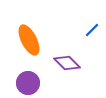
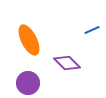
blue line: rotated 21 degrees clockwise
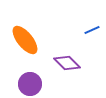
orange ellipse: moved 4 px left; rotated 12 degrees counterclockwise
purple circle: moved 2 px right, 1 px down
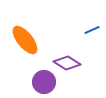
purple diamond: rotated 12 degrees counterclockwise
purple circle: moved 14 px right, 2 px up
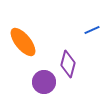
orange ellipse: moved 2 px left, 2 px down
purple diamond: moved 1 px right, 1 px down; rotated 72 degrees clockwise
